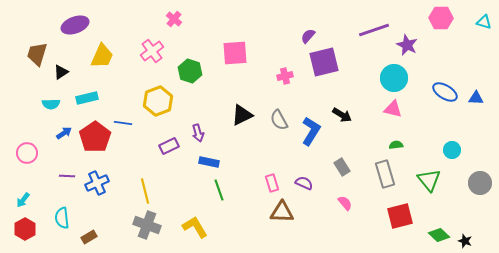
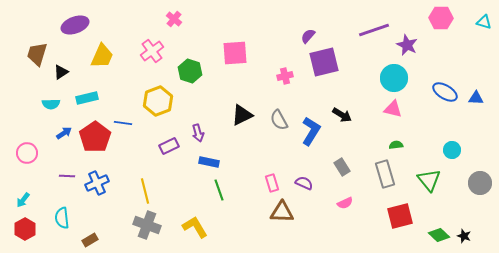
pink semicircle at (345, 203): rotated 105 degrees clockwise
brown rectangle at (89, 237): moved 1 px right, 3 px down
black star at (465, 241): moved 1 px left, 5 px up
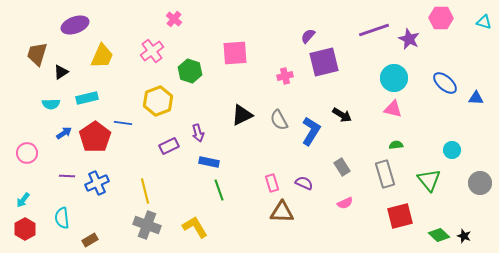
purple star at (407, 45): moved 2 px right, 6 px up
blue ellipse at (445, 92): moved 9 px up; rotated 10 degrees clockwise
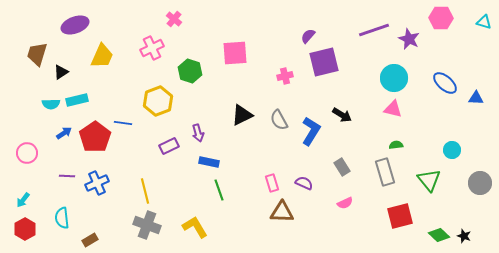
pink cross at (152, 51): moved 3 px up; rotated 10 degrees clockwise
cyan rectangle at (87, 98): moved 10 px left, 2 px down
gray rectangle at (385, 174): moved 2 px up
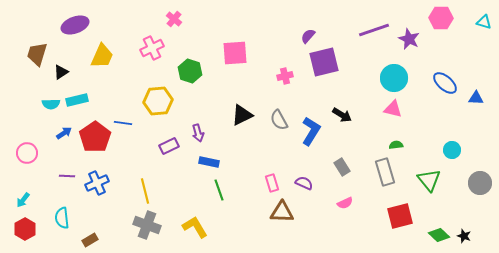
yellow hexagon at (158, 101): rotated 16 degrees clockwise
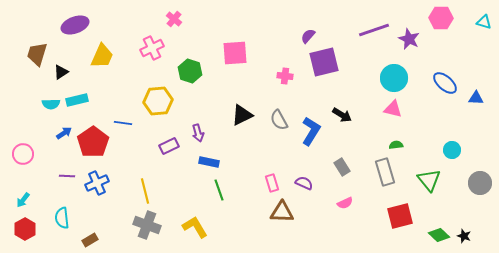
pink cross at (285, 76): rotated 21 degrees clockwise
red pentagon at (95, 137): moved 2 px left, 5 px down
pink circle at (27, 153): moved 4 px left, 1 px down
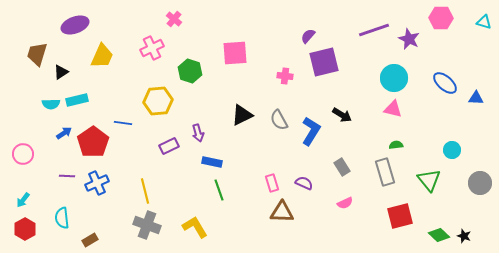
blue rectangle at (209, 162): moved 3 px right
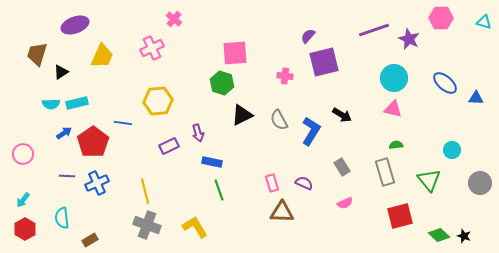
green hexagon at (190, 71): moved 32 px right, 12 px down
cyan rectangle at (77, 100): moved 3 px down
